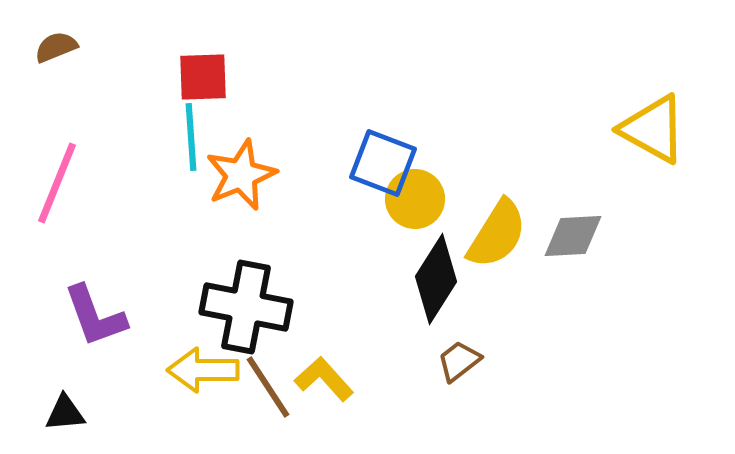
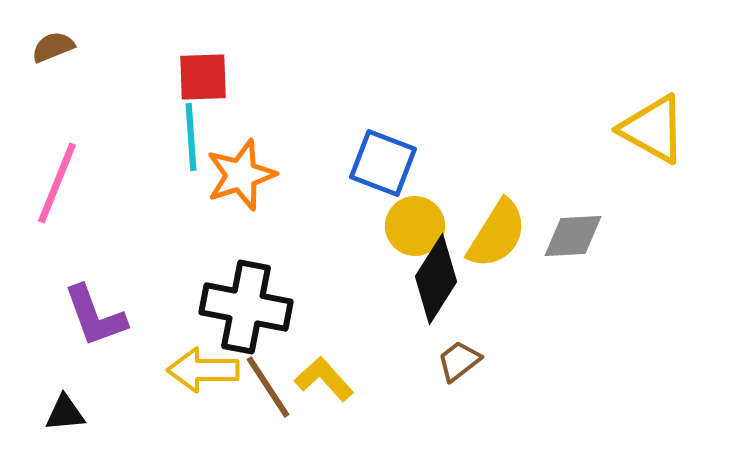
brown semicircle: moved 3 px left
orange star: rotated 4 degrees clockwise
yellow circle: moved 27 px down
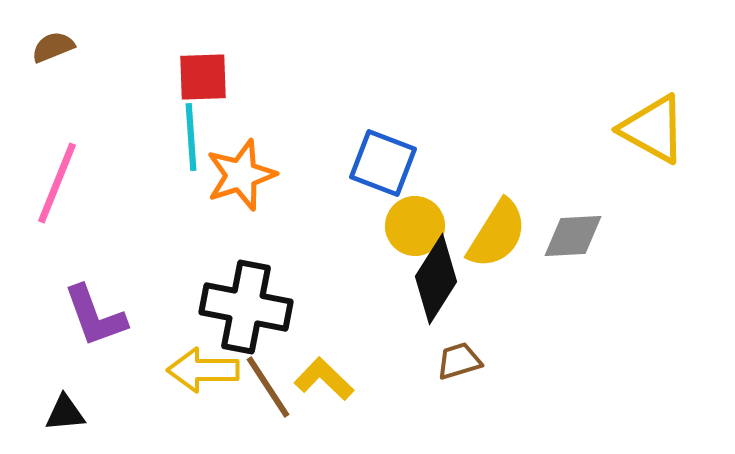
brown trapezoid: rotated 21 degrees clockwise
yellow L-shape: rotated 4 degrees counterclockwise
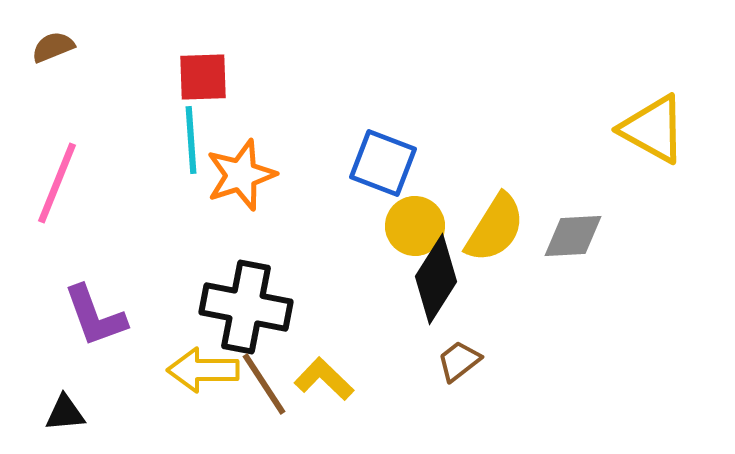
cyan line: moved 3 px down
yellow semicircle: moved 2 px left, 6 px up
brown trapezoid: rotated 21 degrees counterclockwise
brown line: moved 4 px left, 3 px up
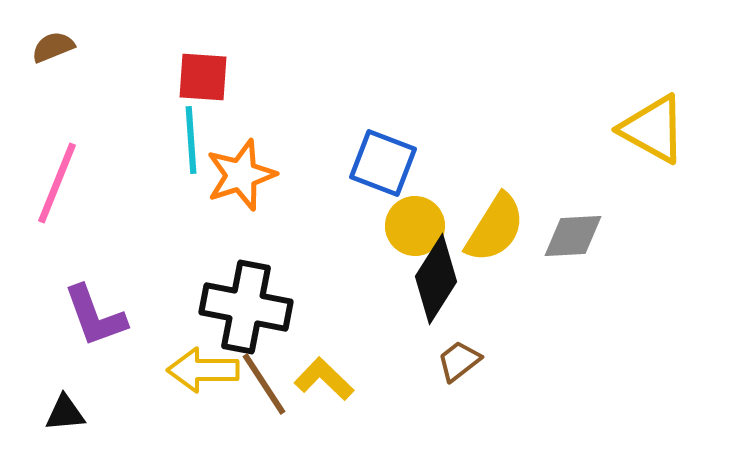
red square: rotated 6 degrees clockwise
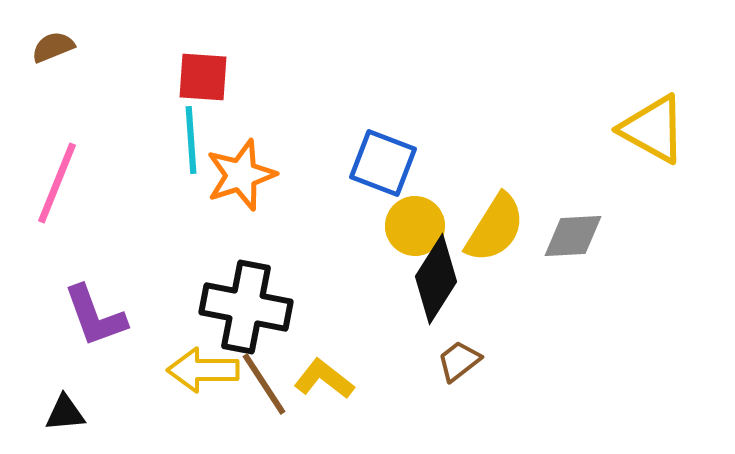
yellow L-shape: rotated 6 degrees counterclockwise
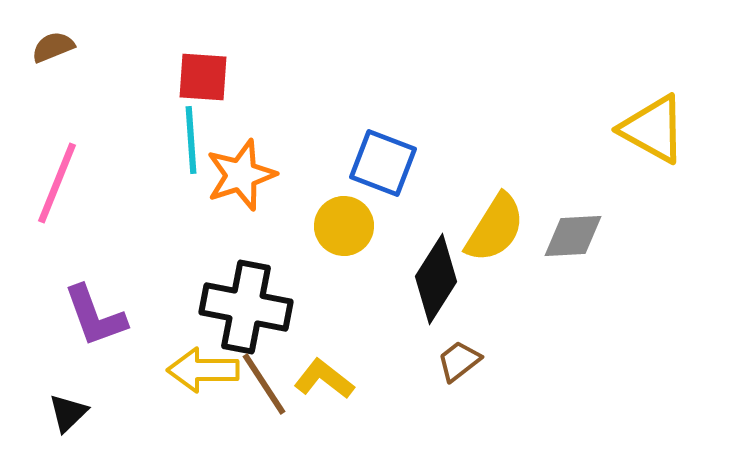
yellow circle: moved 71 px left
black triangle: moved 3 px right; rotated 39 degrees counterclockwise
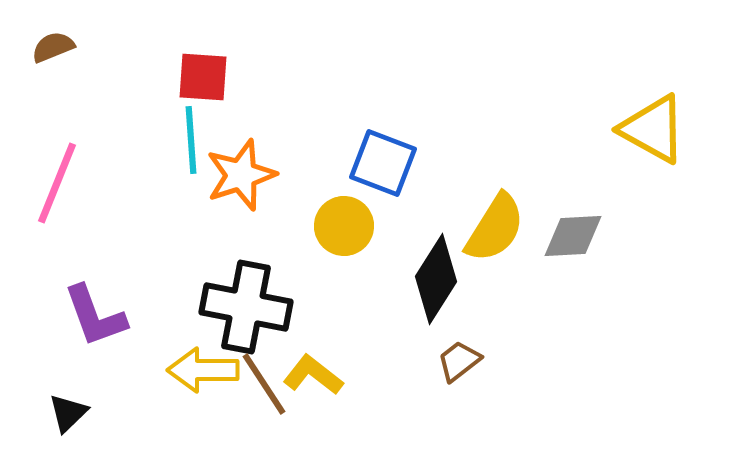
yellow L-shape: moved 11 px left, 4 px up
